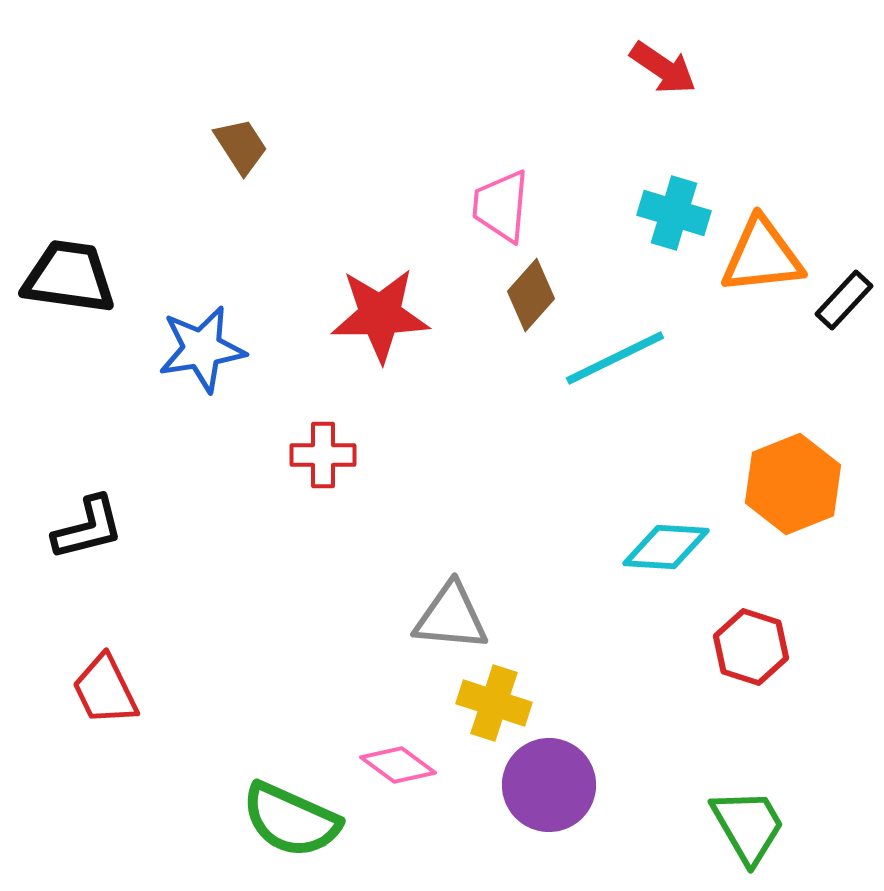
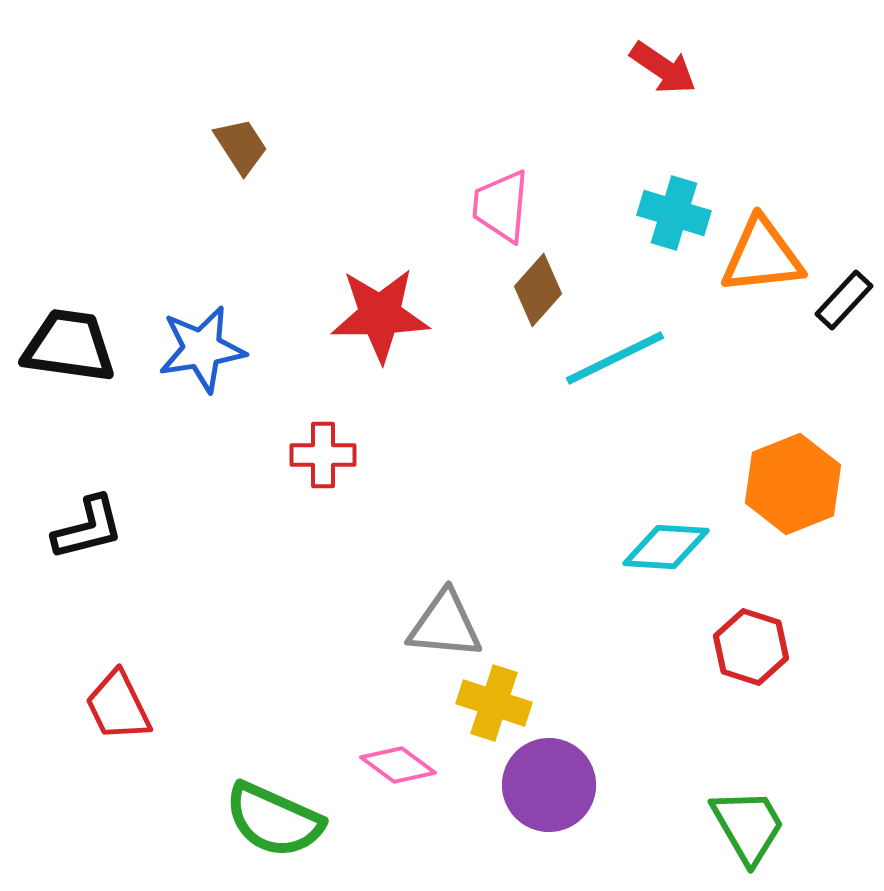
black trapezoid: moved 69 px down
brown diamond: moved 7 px right, 5 px up
gray triangle: moved 6 px left, 8 px down
red trapezoid: moved 13 px right, 16 px down
green semicircle: moved 17 px left
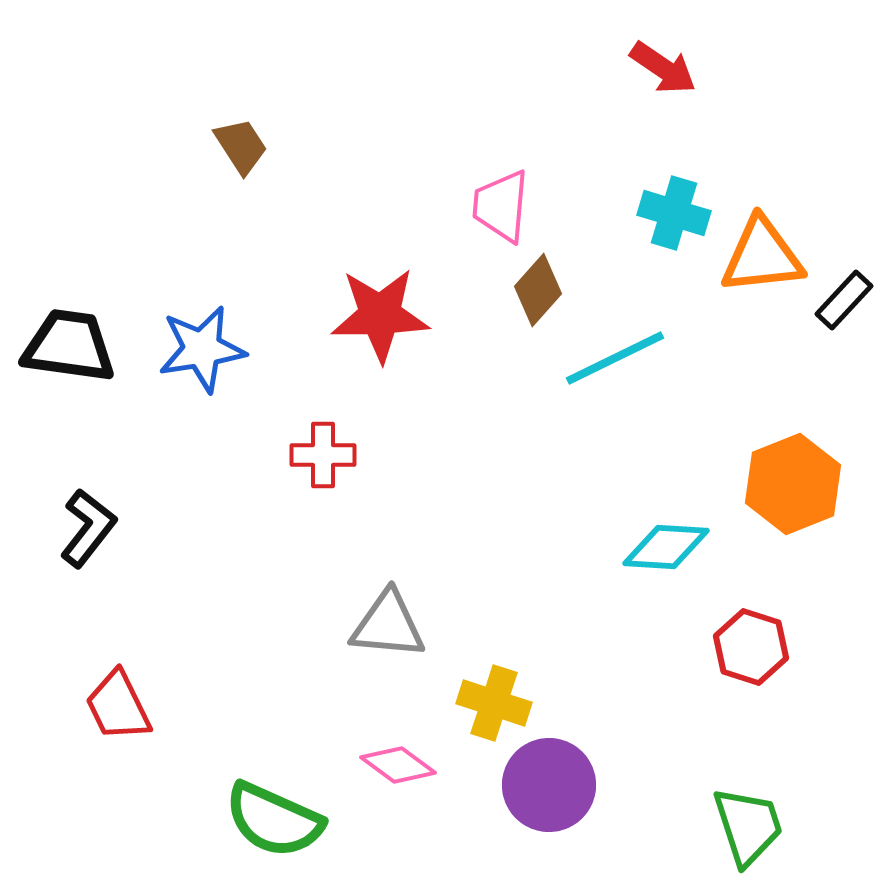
black L-shape: rotated 38 degrees counterclockwise
gray triangle: moved 57 px left
green trapezoid: rotated 12 degrees clockwise
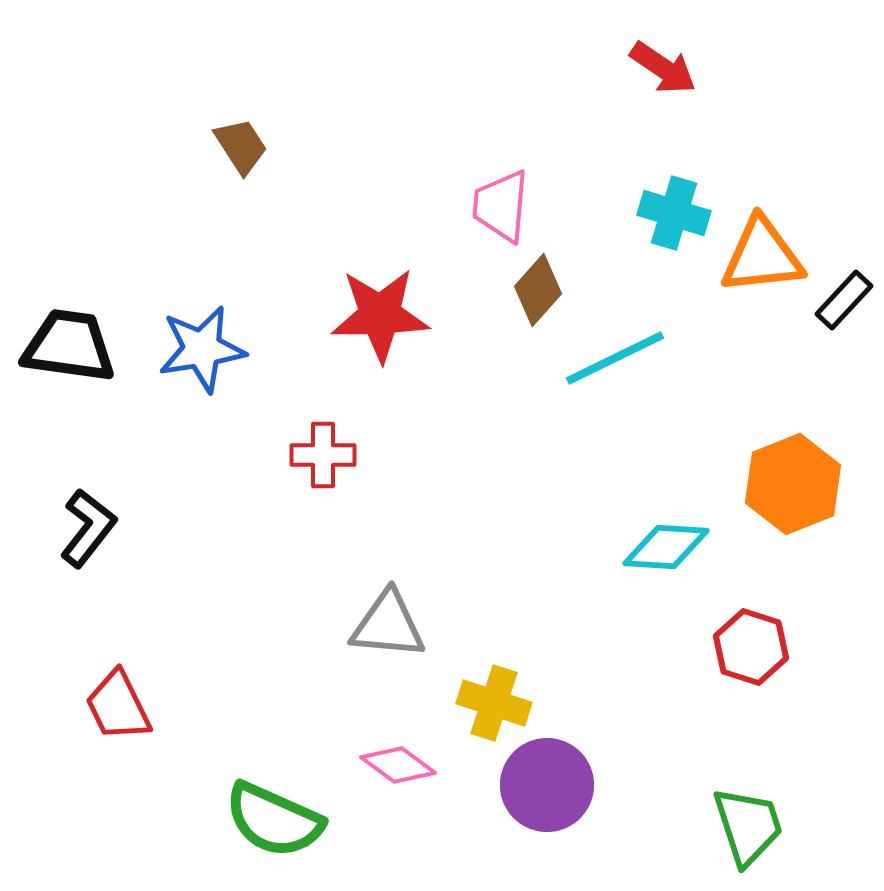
purple circle: moved 2 px left
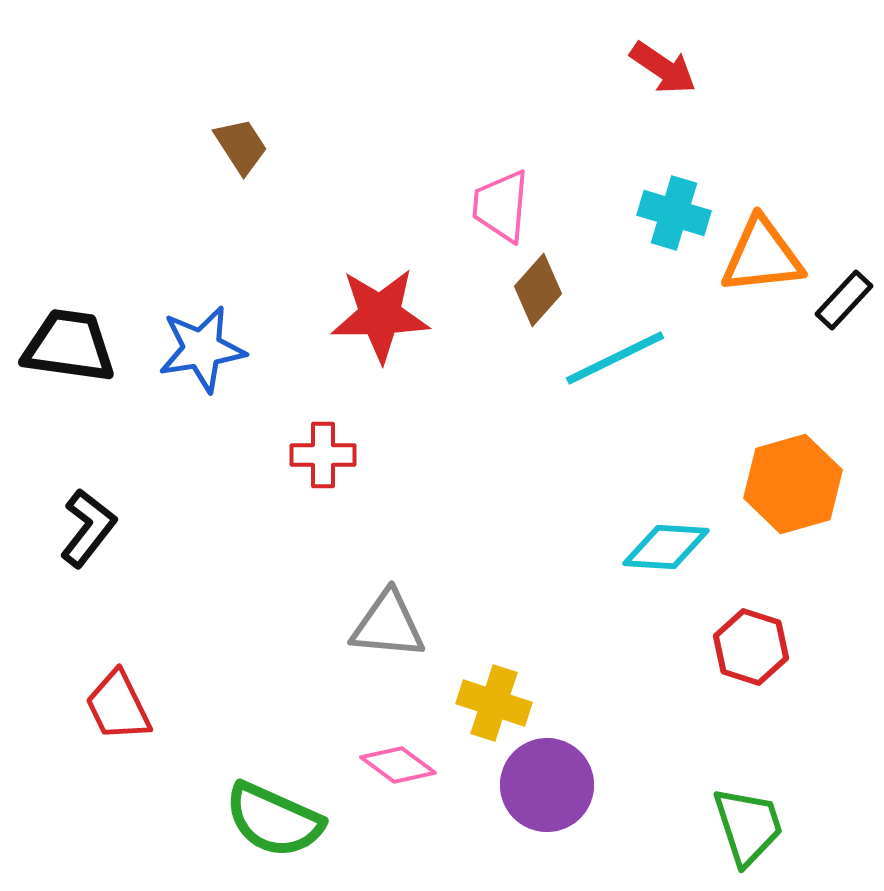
orange hexagon: rotated 6 degrees clockwise
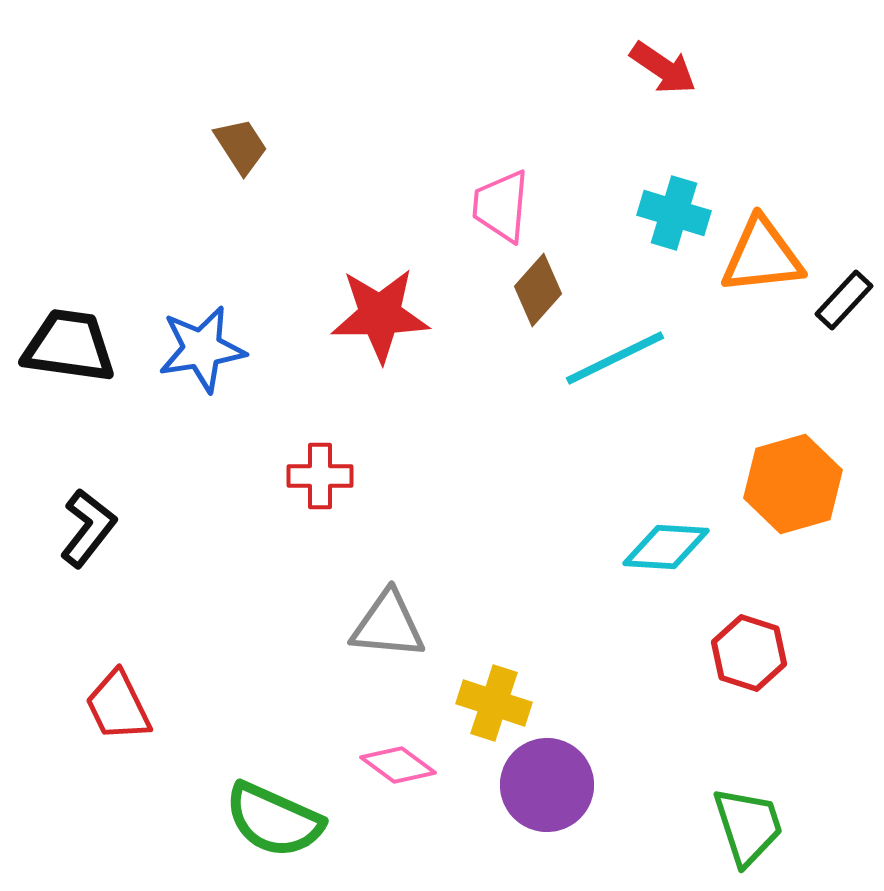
red cross: moved 3 px left, 21 px down
red hexagon: moved 2 px left, 6 px down
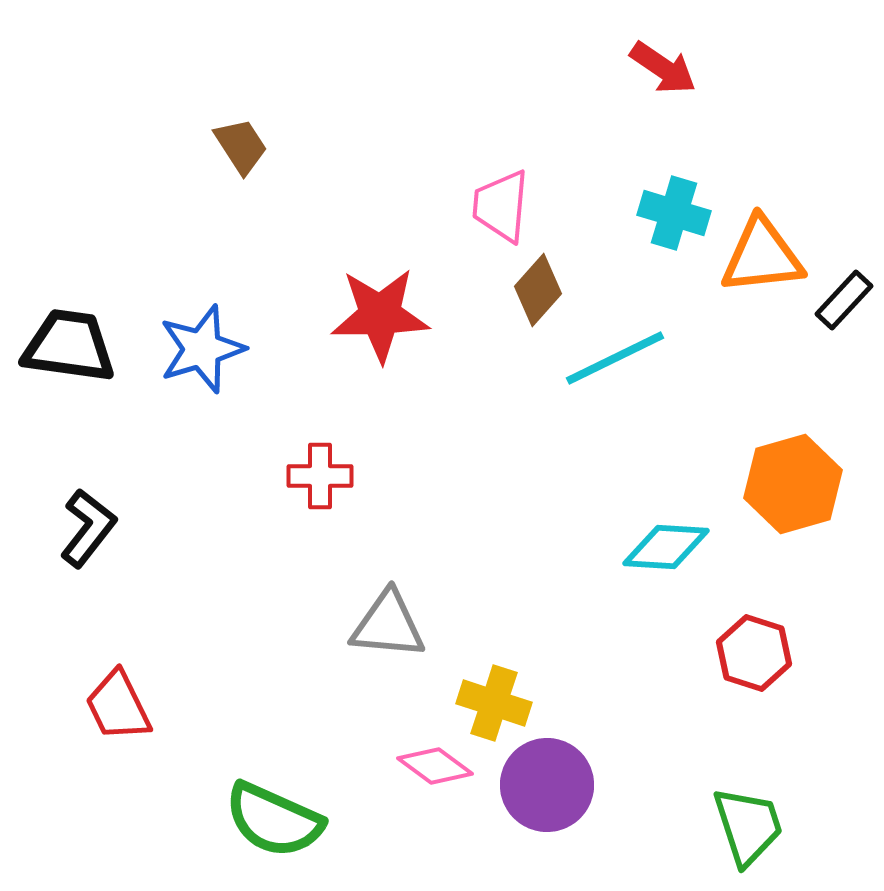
blue star: rotated 8 degrees counterclockwise
red hexagon: moved 5 px right
pink diamond: moved 37 px right, 1 px down
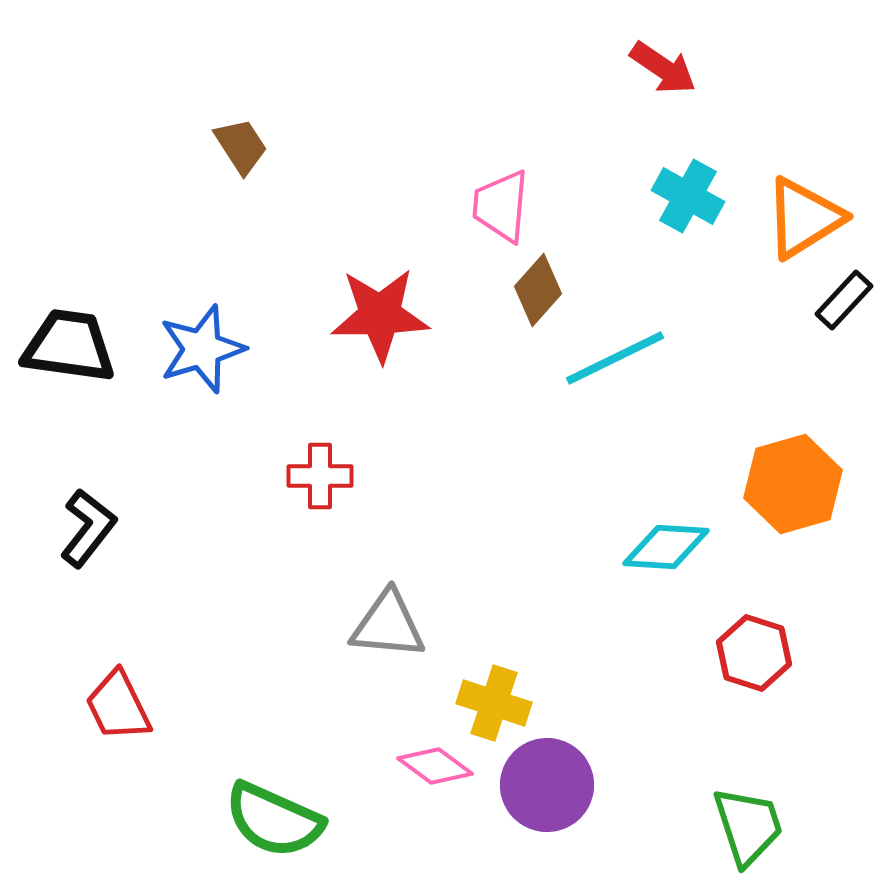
cyan cross: moved 14 px right, 17 px up; rotated 12 degrees clockwise
orange triangle: moved 42 px right, 38 px up; rotated 26 degrees counterclockwise
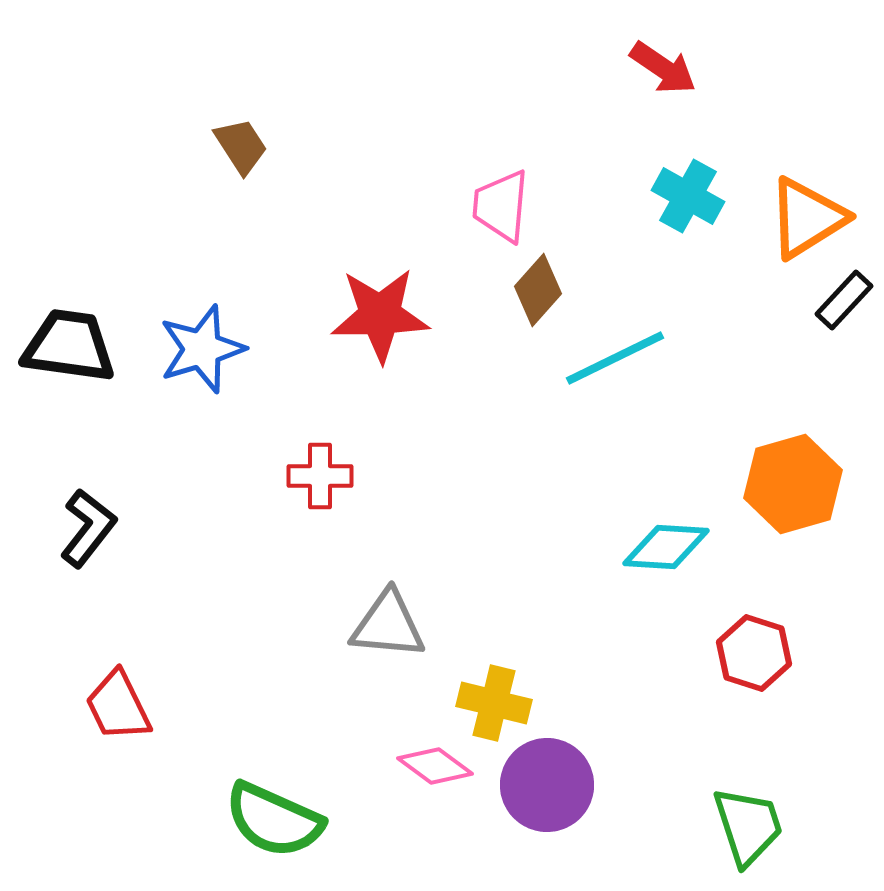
orange triangle: moved 3 px right
yellow cross: rotated 4 degrees counterclockwise
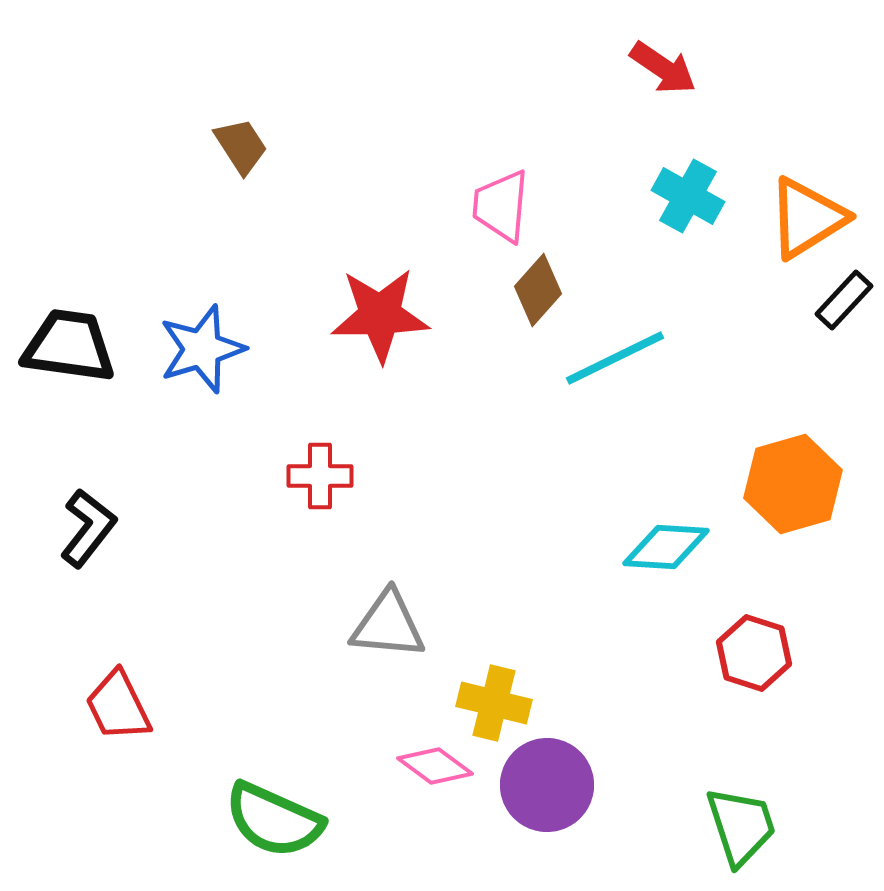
green trapezoid: moved 7 px left
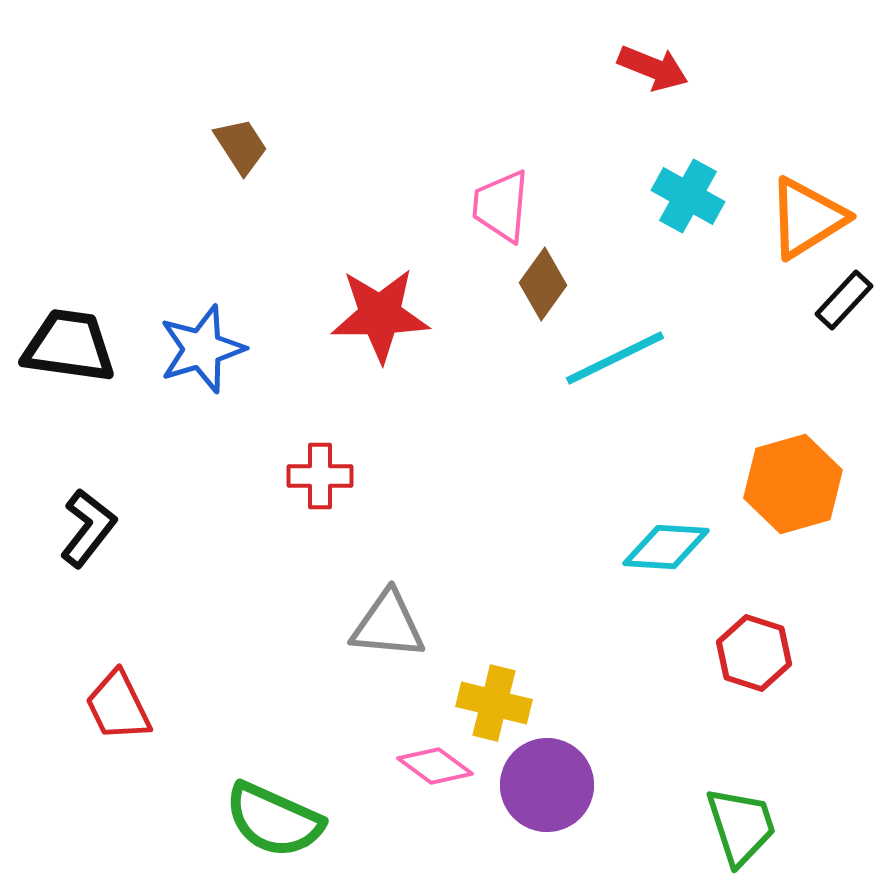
red arrow: moved 10 px left; rotated 12 degrees counterclockwise
brown diamond: moved 5 px right, 6 px up; rotated 6 degrees counterclockwise
